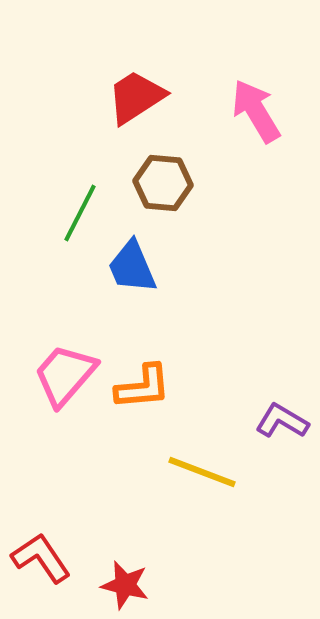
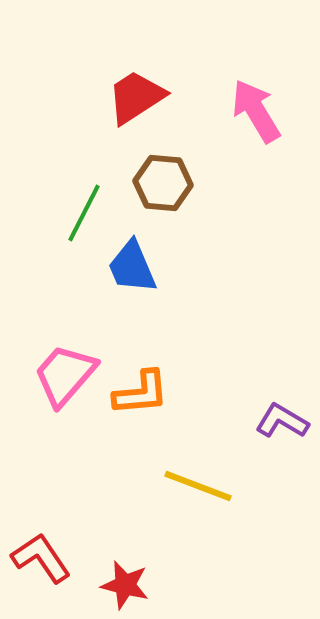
green line: moved 4 px right
orange L-shape: moved 2 px left, 6 px down
yellow line: moved 4 px left, 14 px down
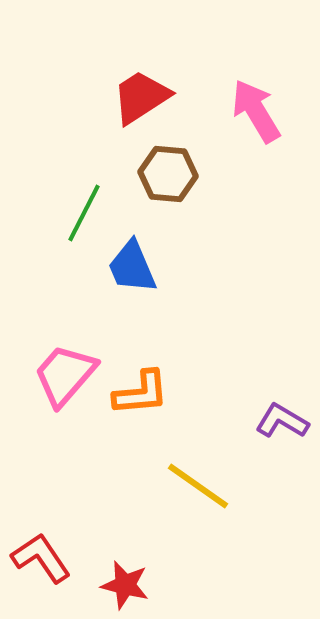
red trapezoid: moved 5 px right
brown hexagon: moved 5 px right, 9 px up
yellow line: rotated 14 degrees clockwise
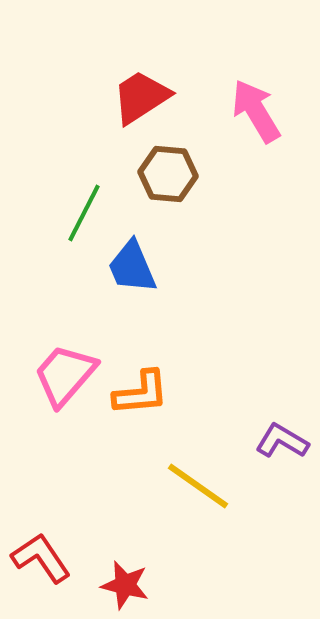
purple L-shape: moved 20 px down
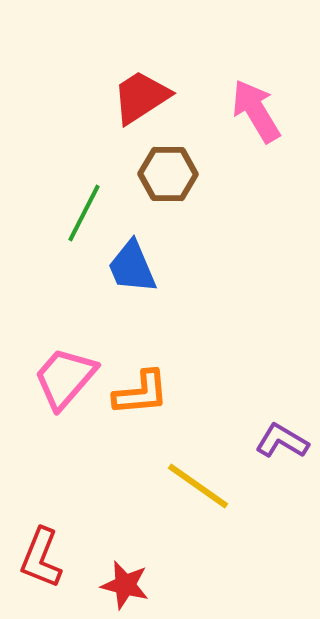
brown hexagon: rotated 4 degrees counterclockwise
pink trapezoid: moved 3 px down
red L-shape: rotated 124 degrees counterclockwise
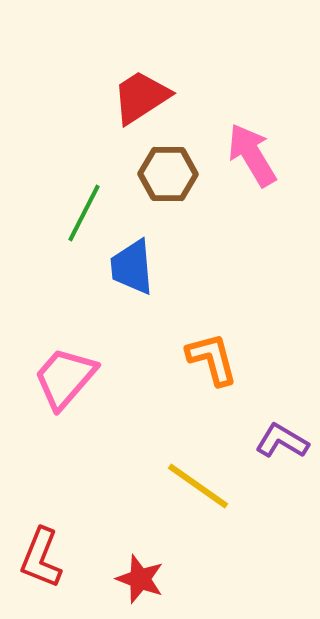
pink arrow: moved 4 px left, 44 px down
blue trapezoid: rotated 18 degrees clockwise
orange L-shape: moved 71 px right, 34 px up; rotated 100 degrees counterclockwise
red star: moved 15 px right, 6 px up; rotated 6 degrees clockwise
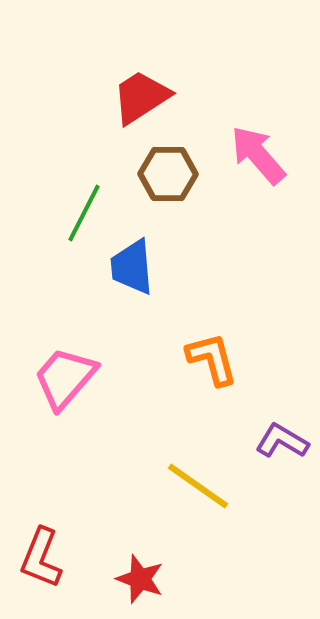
pink arrow: moved 6 px right; rotated 10 degrees counterclockwise
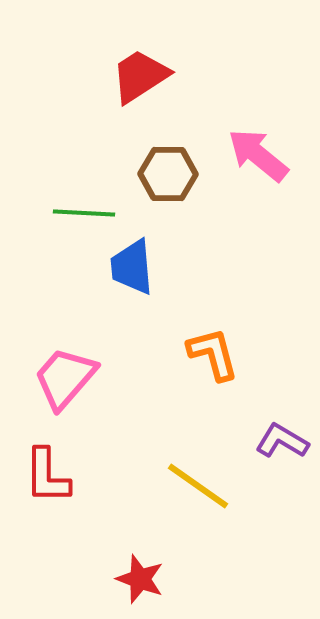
red trapezoid: moved 1 px left, 21 px up
pink arrow: rotated 10 degrees counterclockwise
green line: rotated 66 degrees clockwise
orange L-shape: moved 1 px right, 5 px up
red L-shape: moved 6 px right, 82 px up; rotated 22 degrees counterclockwise
